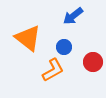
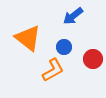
red circle: moved 3 px up
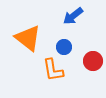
red circle: moved 2 px down
orange L-shape: rotated 110 degrees clockwise
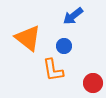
blue circle: moved 1 px up
red circle: moved 22 px down
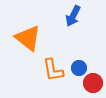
blue arrow: rotated 25 degrees counterclockwise
blue circle: moved 15 px right, 22 px down
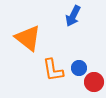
red circle: moved 1 px right, 1 px up
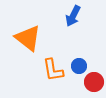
blue circle: moved 2 px up
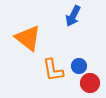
red circle: moved 4 px left, 1 px down
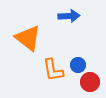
blue arrow: moved 4 px left; rotated 120 degrees counterclockwise
blue circle: moved 1 px left, 1 px up
red circle: moved 1 px up
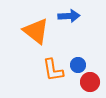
orange triangle: moved 8 px right, 7 px up
